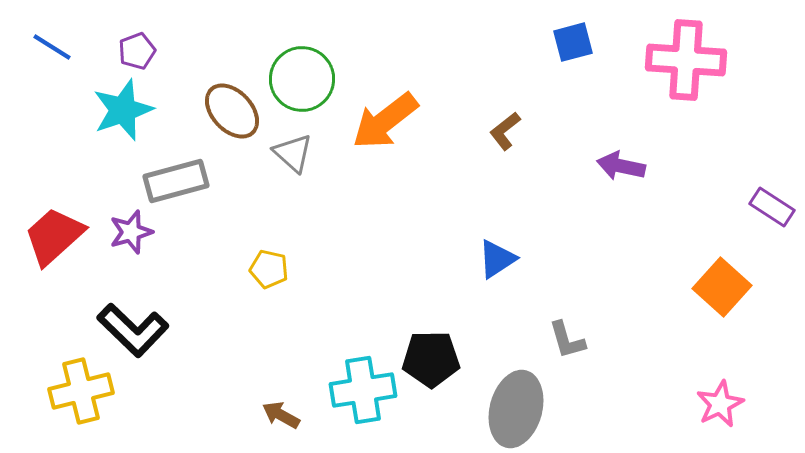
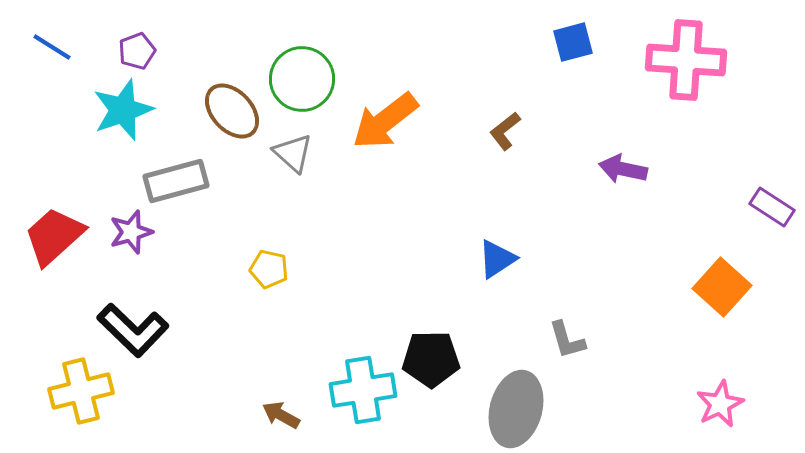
purple arrow: moved 2 px right, 3 px down
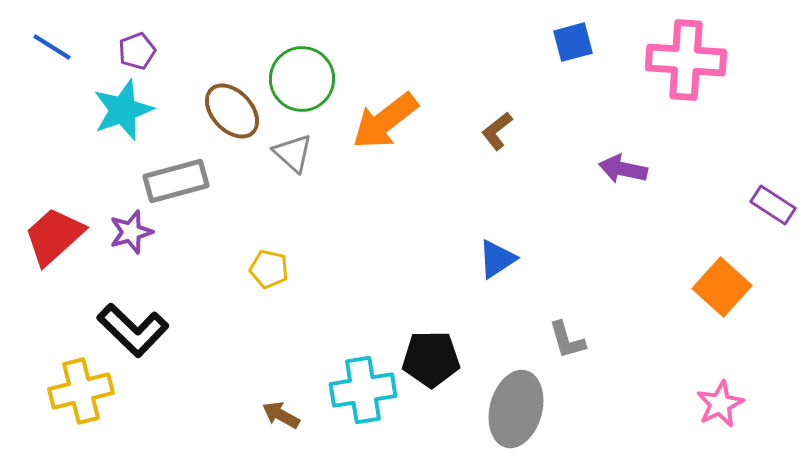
brown L-shape: moved 8 px left
purple rectangle: moved 1 px right, 2 px up
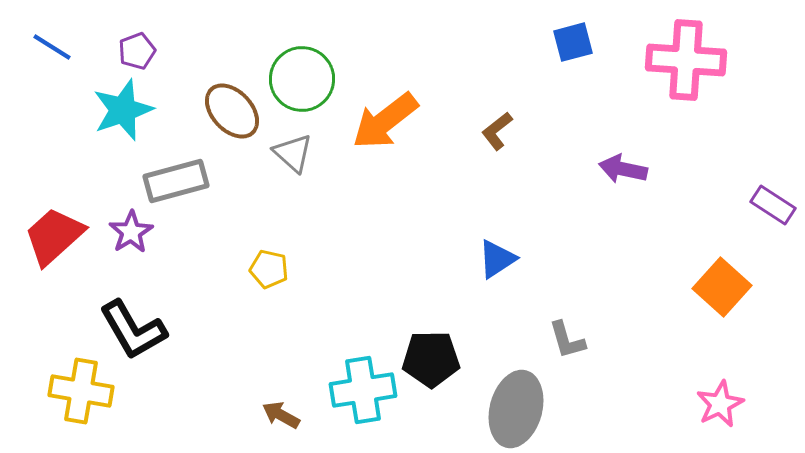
purple star: rotated 15 degrees counterclockwise
black L-shape: rotated 16 degrees clockwise
yellow cross: rotated 24 degrees clockwise
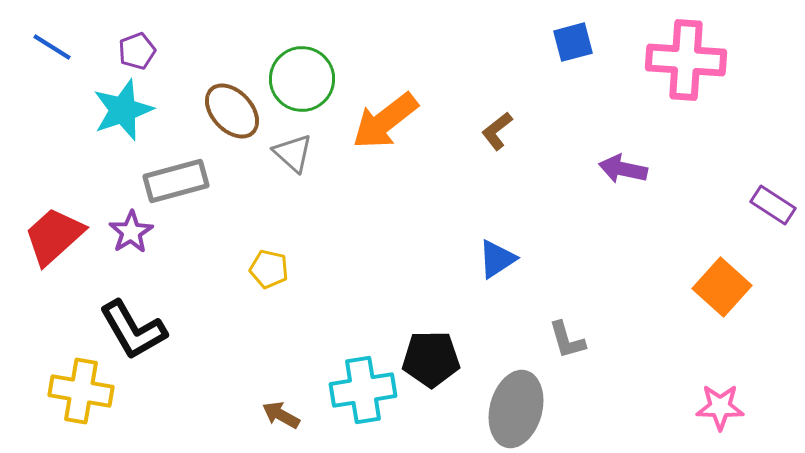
pink star: moved 3 px down; rotated 27 degrees clockwise
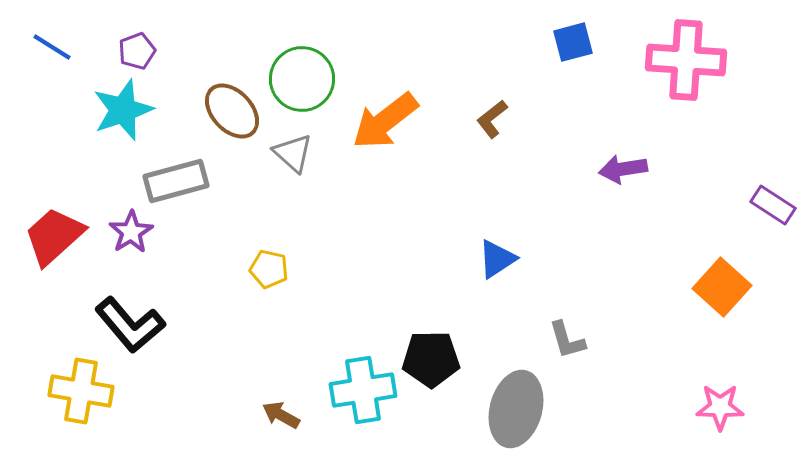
brown L-shape: moved 5 px left, 12 px up
purple arrow: rotated 21 degrees counterclockwise
black L-shape: moved 3 px left, 5 px up; rotated 10 degrees counterclockwise
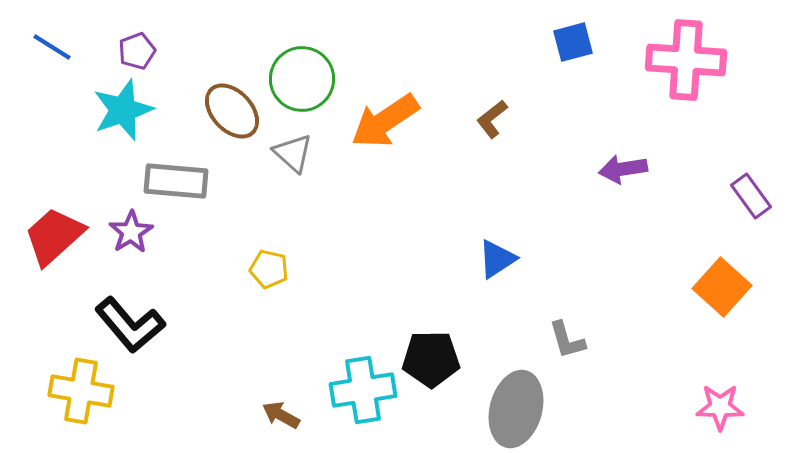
orange arrow: rotated 4 degrees clockwise
gray rectangle: rotated 20 degrees clockwise
purple rectangle: moved 22 px left, 9 px up; rotated 21 degrees clockwise
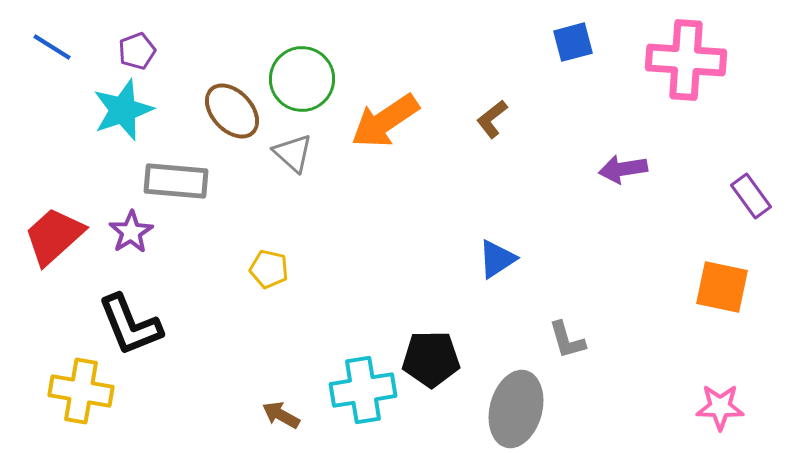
orange square: rotated 30 degrees counterclockwise
black L-shape: rotated 18 degrees clockwise
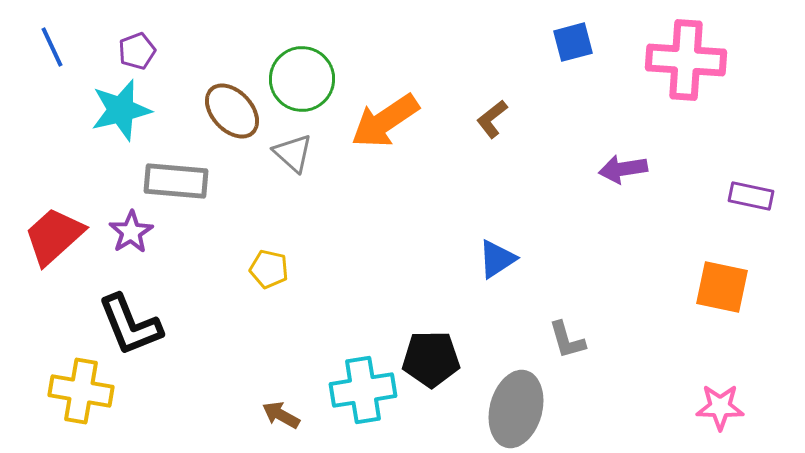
blue line: rotated 33 degrees clockwise
cyan star: moved 2 px left; rotated 6 degrees clockwise
purple rectangle: rotated 42 degrees counterclockwise
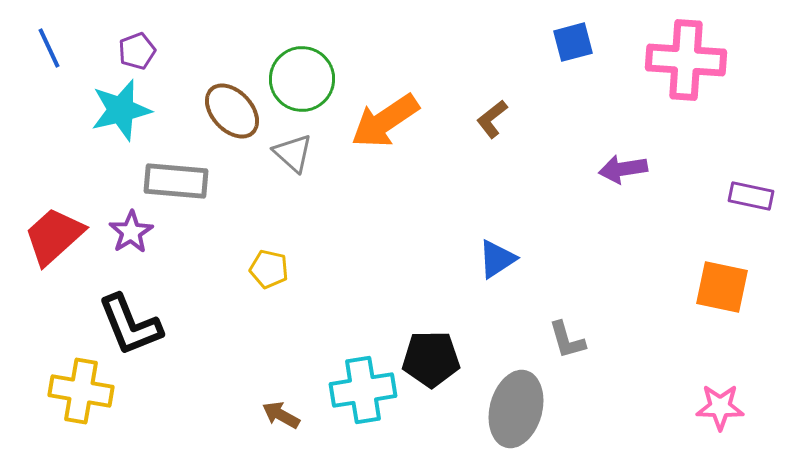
blue line: moved 3 px left, 1 px down
